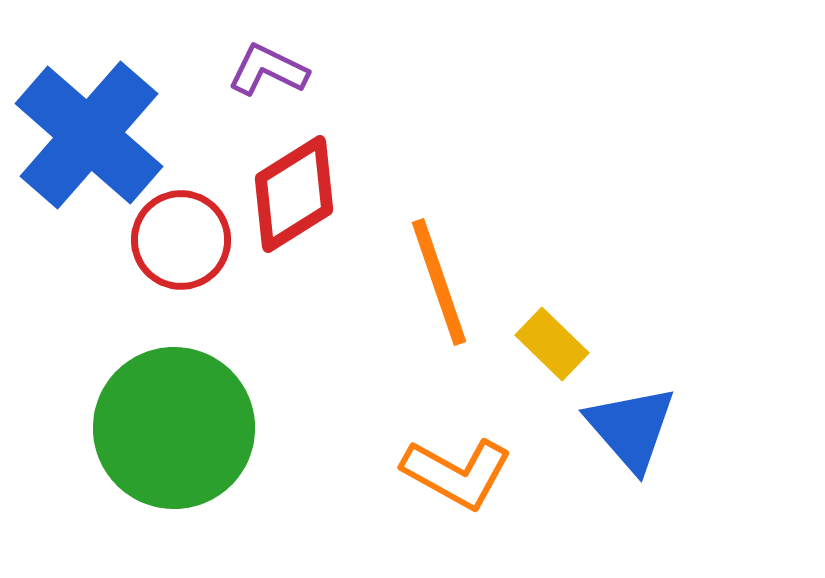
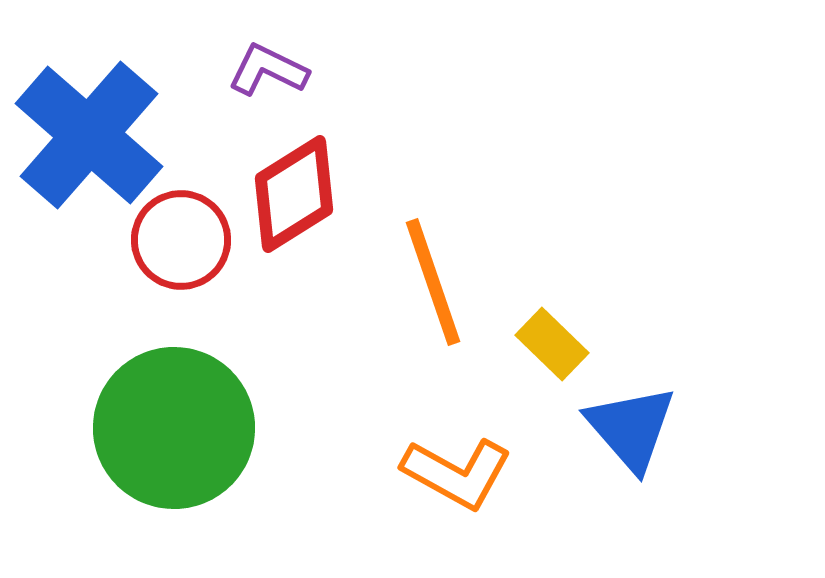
orange line: moved 6 px left
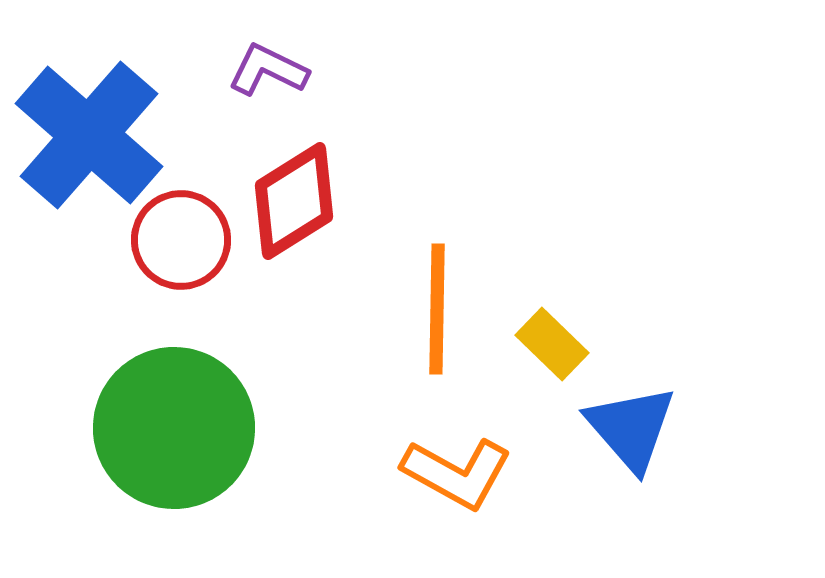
red diamond: moved 7 px down
orange line: moved 4 px right, 27 px down; rotated 20 degrees clockwise
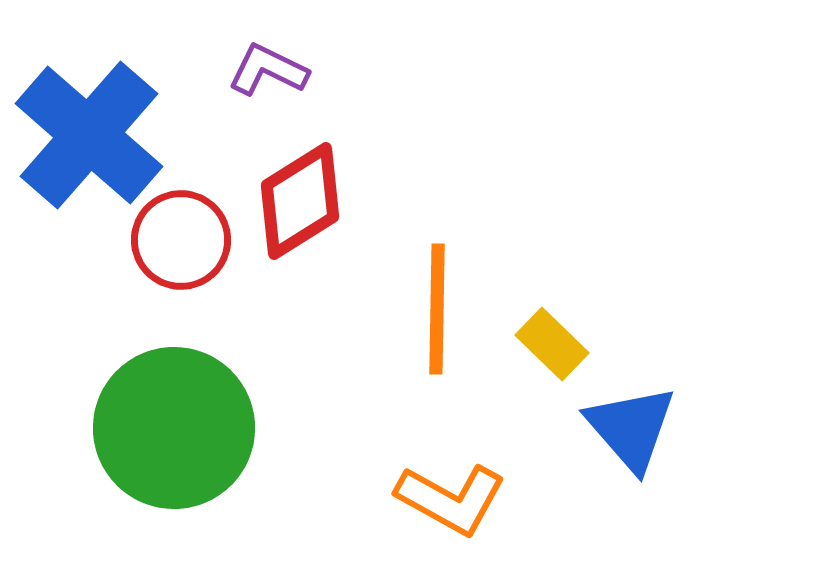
red diamond: moved 6 px right
orange L-shape: moved 6 px left, 26 px down
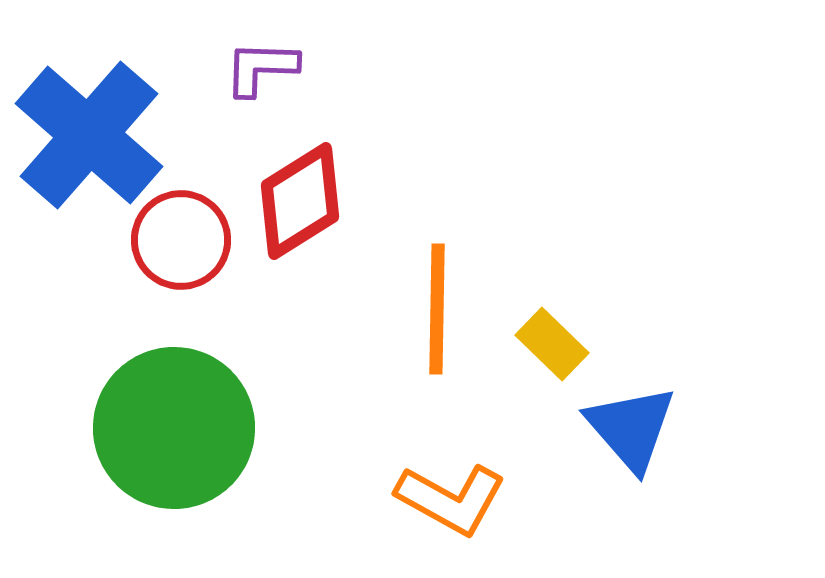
purple L-shape: moved 7 px left, 2 px up; rotated 24 degrees counterclockwise
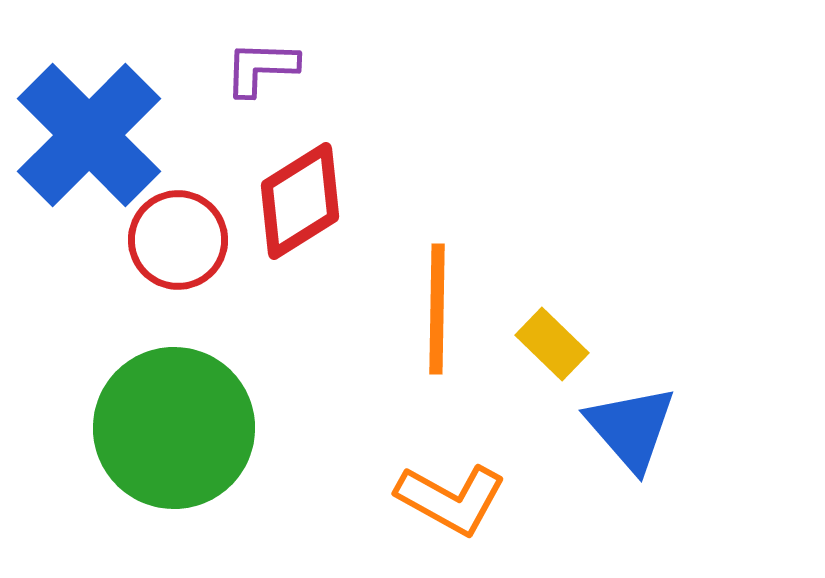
blue cross: rotated 4 degrees clockwise
red circle: moved 3 px left
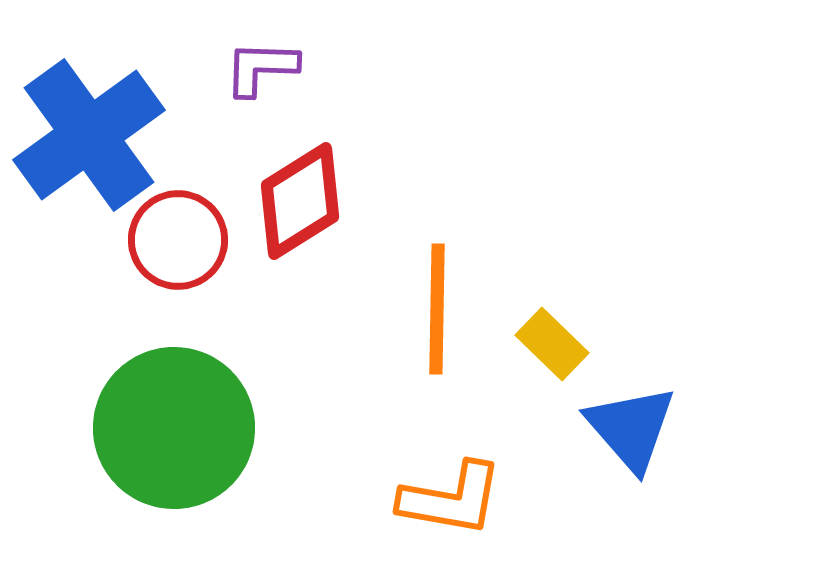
blue cross: rotated 9 degrees clockwise
orange L-shape: rotated 19 degrees counterclockwise
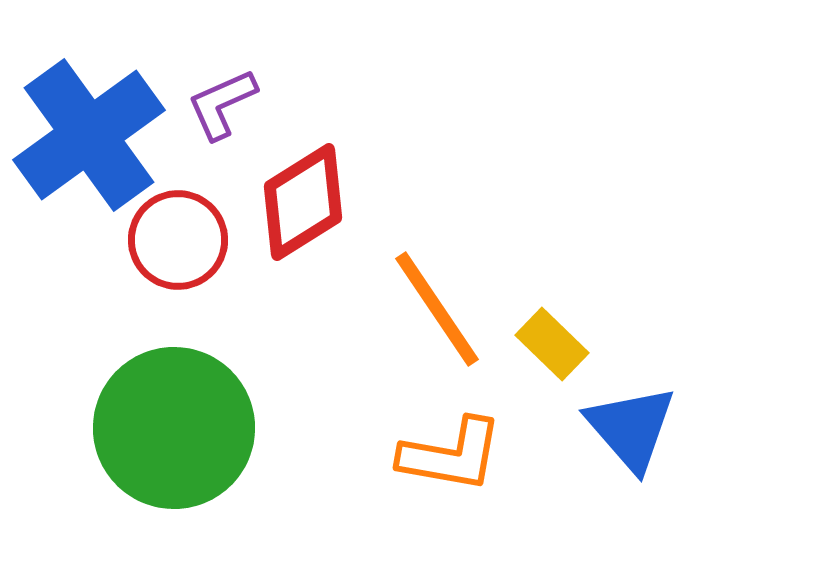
purple L-shape: moved 39 px left, 36 px down; rotated 26 degrees counterclockwise
red diamond: moved 3 px right, 1 px down
orange line: rotated 35 degrees counterclockwise
orange L-shape: moved 44 px up
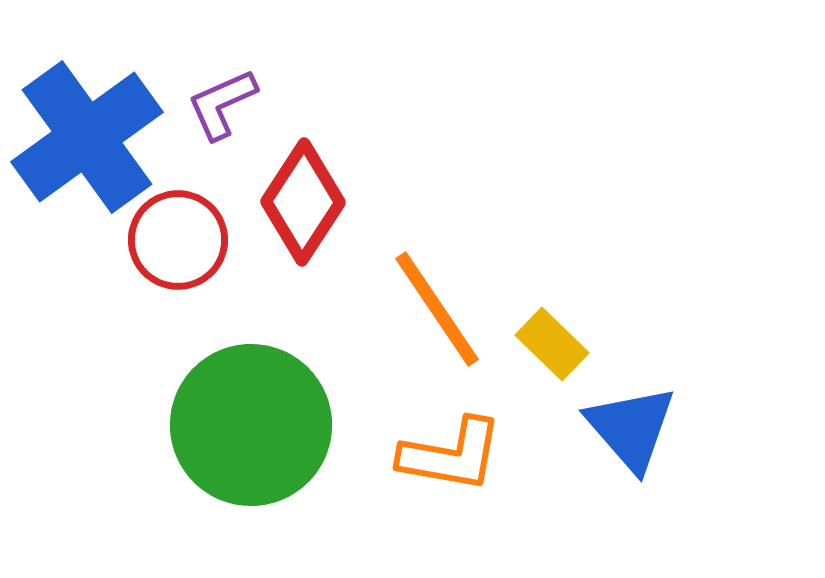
blue cross: moved 2 px left, 2 px down
red diamond: rotated 25 degrees counterclockwise
green circle: moved 77 px right, 3 px up
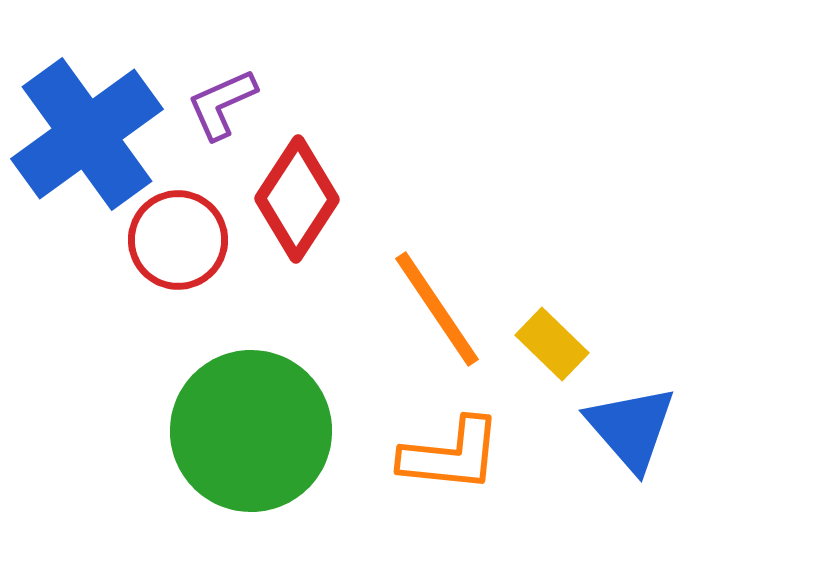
blue cross: moved 3 px up
red diamond: moved 6 px left, 3 px up
green circle: moved 6 px down
orange L-shape: rotated 4 degrees counterclockwise
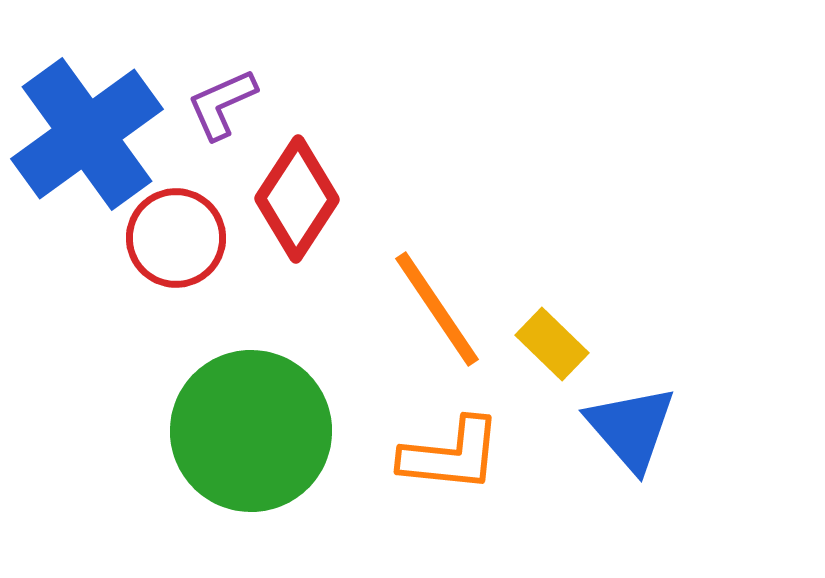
red circle: moved 2 px left, 2 px up
